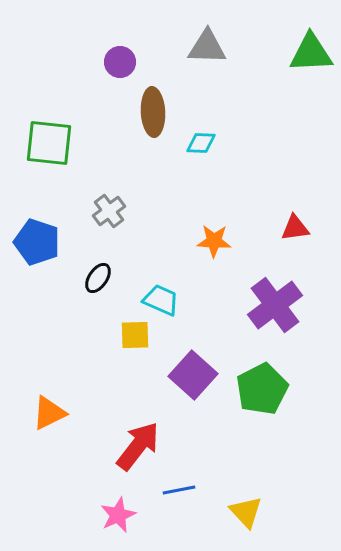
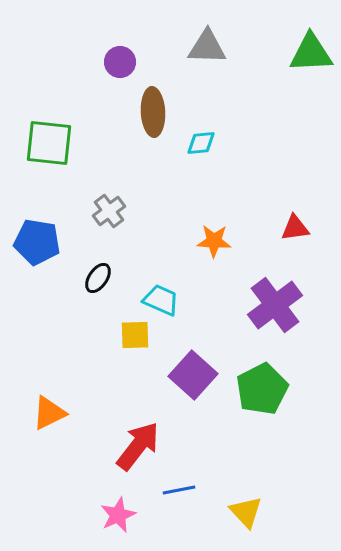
cyan diamond: rotated 8 degrees counterclockwise
blue pentagon: rotated 9 degrees counterclockwise
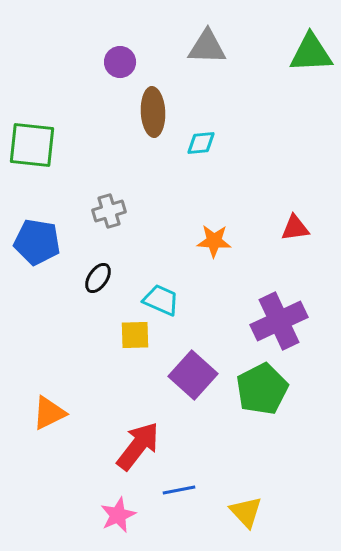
green square: moved 17 px left, 2 px down
gray cross: rotated 20 degrees clockwise
purple cross: moved 4 px right, 16 px down; rotated 12 degrees clockwise
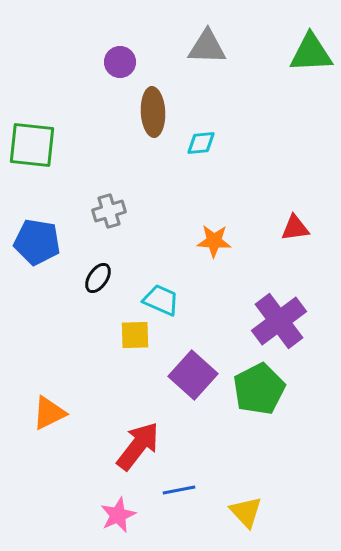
purple cross: rotated 12 degrees counterclockwise
green pentagon: moved 3 px left
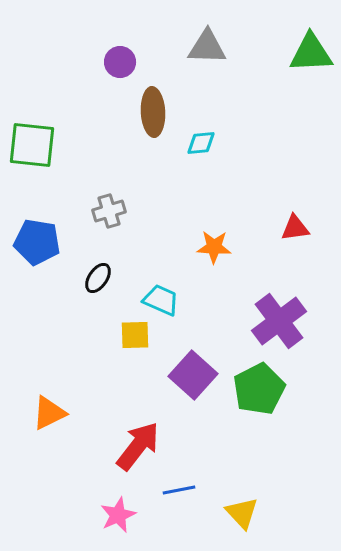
orange star: moved 6 px down
yellow triangle: moved 4 px left, 1 px down
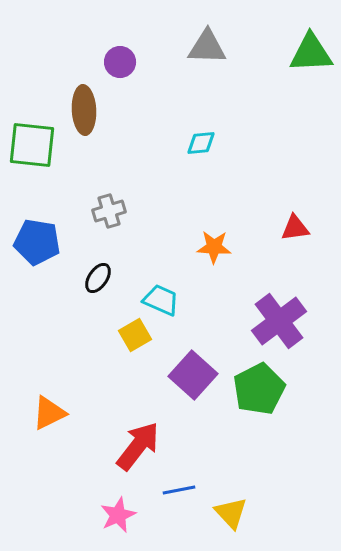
brown ellipse: moved 69 px left, 2 px up
yellow square: rotated 28 degrees counterclockwise
yellow triangle: moved 11 px left
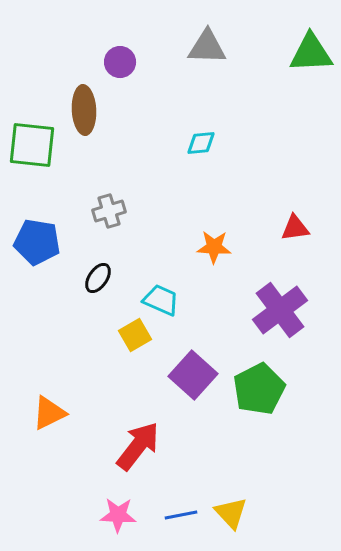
purple cross: moved 1 px right, 11 px up
blue line: moved 2 px right, 25 px down
pink star: rotated 27 degrees clockwise
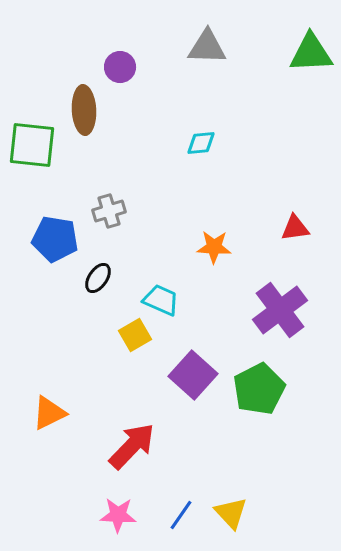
purple circle: moved 5 px down
blue pentagon: moved 18 px right, 3 px up
red arrow: moved 6 px left; rotated 6 degrees clockwise
blue line: rotated 44 degrees counterclockwise
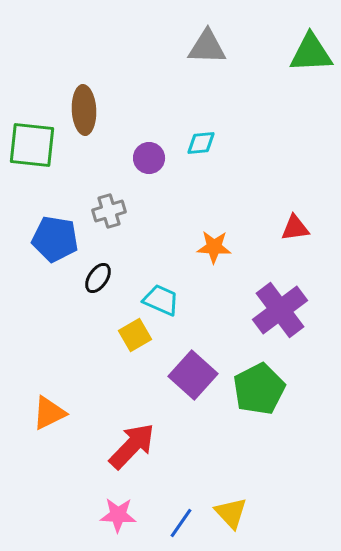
purple circle: moved 29 px right, 91 px down
blue line: moved 8 px down
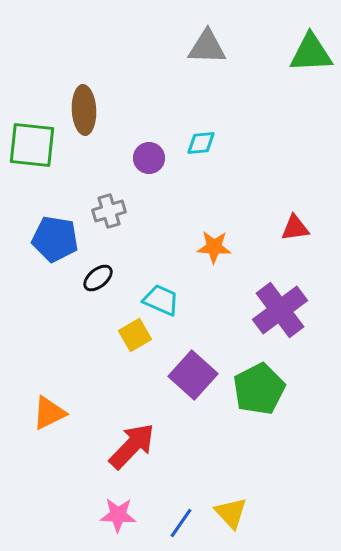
black ellipse: rotated 16 degrees clockwise
